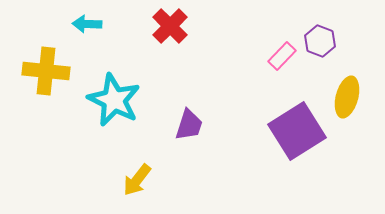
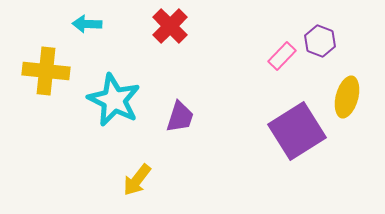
purple trapezoid: moved 9 px left, 8 px up
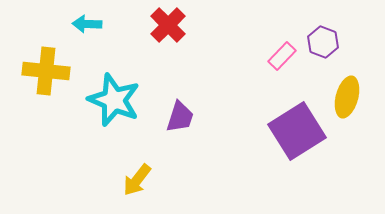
red cross: moved 2 px left, 1 px up
purple hexagon: moved 3 px right, 1 px down
cyan star: rotated 4 degrees counterclockwise
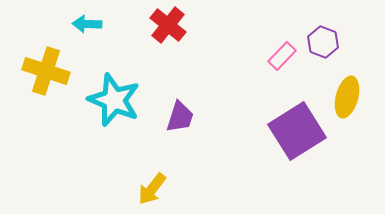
red cross: rotated 6 degrees counterclockwise
yellow cross: rotated 12 degrees clockwise
yellow arrow: moved 15 px right, 9 px down
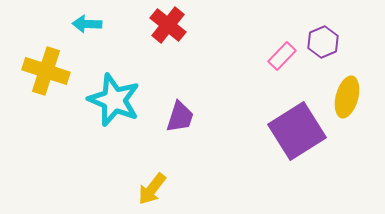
purple hexagon: rotated 16 degrees clockwise
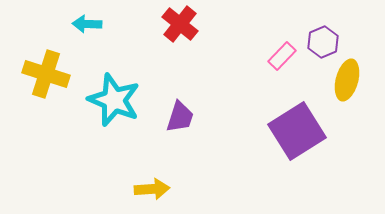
red cross: moved 12 px right, 1 px up
yellow cross: moved 3 px down
yellow ellipse: moved 17 px up
yellow arrow: rotated 132 degrees counterclockwise
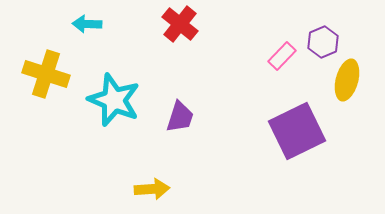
purple square: rotated 6 degrees clockwise
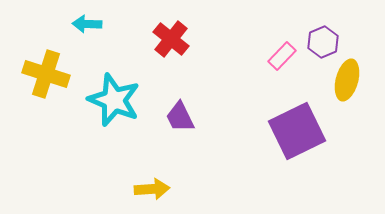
red cross: moved 9 px left, 15 px down
purple trapezoid: rotated 136 degrees clockwise
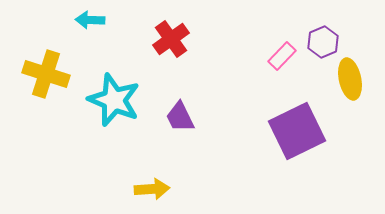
cyan arrow: moved 3 px right, 4 px up
red cross: rotated 15 degrees clockwise
yellow ellipse: moved 3 px right, 1 px up; rotated 27 degrees counterclockwise
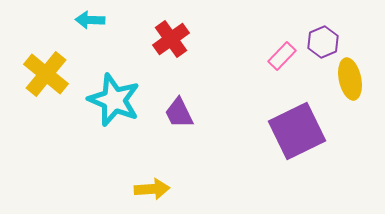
yellow cross: rotated 21 degrees clockwise
purple trapezoid: moved 1 px left, 4 px up
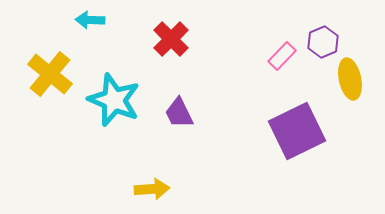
red cross: rotated 9 degrees counterclockwise
yellow cross: moved 4 px right
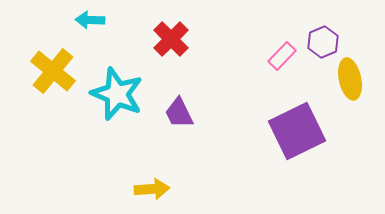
yellow cross: moved 3 px right, 3 px up
cyan star: moved 3 px right, 6 px up
